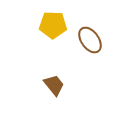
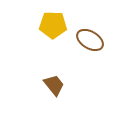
brown ellipse: rotated 24 degrees counterclockwise
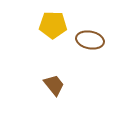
brown ellipse: rotated 20 degrees counterclockwise
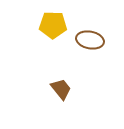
brown trapezoid: moved 7 px right, 4 px down
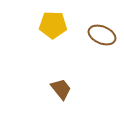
brown ellipse: moved 12 px right, 5 px up; rotated 12 degrees clockwise
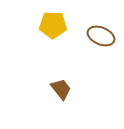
brown ellipse: moved 1 px left, 1 px down
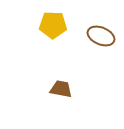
brown trapezoid: rotated 40 degrees counterclockwise
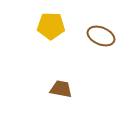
yellow pentagon: moved 2 px left, 1 px down
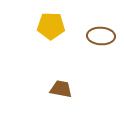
brown ellipse: rotated 20 degrees counterclockwise
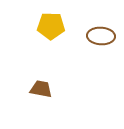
brown trapezoid: moved 20 px left
